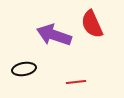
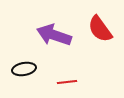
red semicircle: moved 8 px right, 5 px down; rotated 12 degrees counterclockwise
red line: moved 9 px left
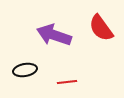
red semicircle: moved 1 px right, 1 px up
black ellipse: moved 1 px right, 1 px down
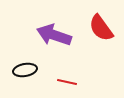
red line: rotated 18 degrees clockwise
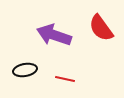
red line: moved 2 px left, 3 px up
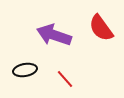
red line: rotated 36 degrees clockwise
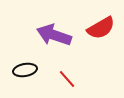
red semicircle: rotated 84 degrees counterclockwise
red line: moved 2 px right
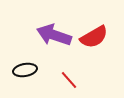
red semicircle: moved 7 px left, 9 px down
red line: moved 2 px right, 1 px down
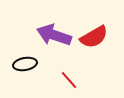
black ellipse: moved 6 px up
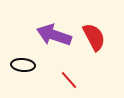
red semicircle: rotated 88 degrees counterclockwise
black ellipse: moved 2 px left, 1 px down; rotated 15 degrees clockwise
